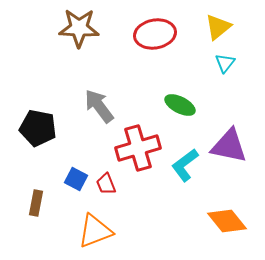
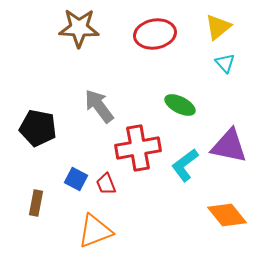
cyan triangle: rotated 20 degrees counterclockwise
red cross: rotated 6 degrees clockwise
orange diamond: moved 6 px up
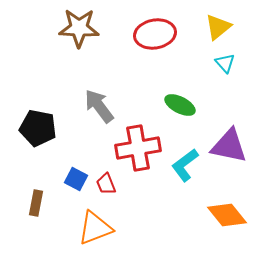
orange triangle: moved 3 px up
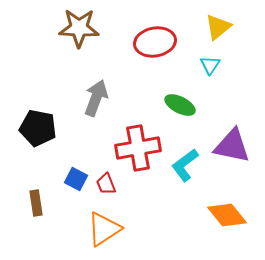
red ellipse: moved 8 px down
cyan triangle: moved 15 px left, 2 px down; rotated 15 degrees clockwise
gray arrow: moved 3 px left, 8 px up; rotated 57 degrees clockwise
purple triangle: moved 3 px right
brown rectangle: rotated 20 degrees counterclockwise
orange triangle: moved 9 px right, 1 px down; rotated 12 degrees counterclockwise
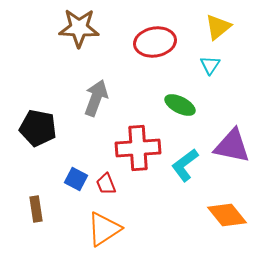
red cross: rotated 6 degrees clockwise
brown rectangle: moved 6 px down
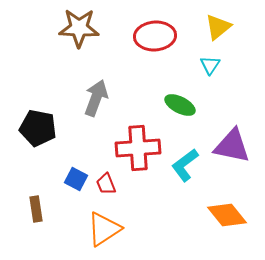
red ellipse: moved 6 px up; rotated 6 degrees clockwise
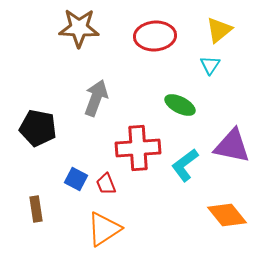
yellow triangle: moved 1 px right, 3 px down
